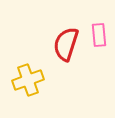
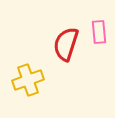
pink rectangle: moved 3 px up
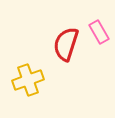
pink rectangle: rotated 25 degrees counterclockwise
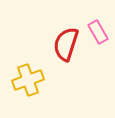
pink rectangle: moved 1 px left
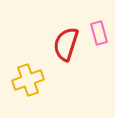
pink rectangle: moved 1 px right, 1 px down; rotated 15 degrees clockwise
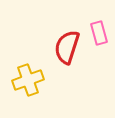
red semicircle: moved 1 px right, 3 px down
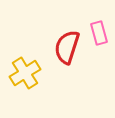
yellow cross: moved 3 px left, 7 px up; rotated 12 degrees counterclockwise
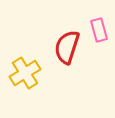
pink rectangle: moved 3 px up
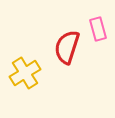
pink rectangle: moved 1 px left, 1 px up
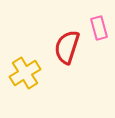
pink rectangle: moved 1 px right, 1 px up
